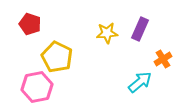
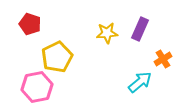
yellow pentagon: rotated 20 degrees clockwise
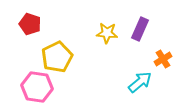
yellow star: rotated 10 degrees clockwise
pink hexagon: rotated 20 degrees clockwise
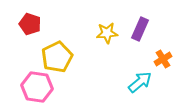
yellow star: rotated 10 degrees counterclockwise
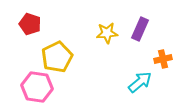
orange cross: rotated 18 degrees clockwise
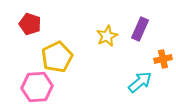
yellow star: moved 3 px down; rotated 20 degrees counterclockwise
pink hexagon: rotated 12 degrees counterclockwise
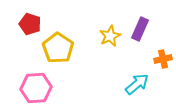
yellow star: moved 3 px right
yellow pentagon: moved 1 px right, 9 px up; rotated 12 degrees counterclockwise
cyan arrow: moved 3 px left, 2 px down
pink hexagon: moved 1 px left, 1 px down
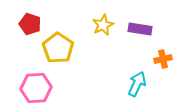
purple rectangle: rotated 75 degrees clockwise
yellow star: moved 7 px left, 11 px up
cyan arrow: rotated 25 degrees counterclockwise
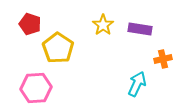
yellow star: rotated 10 degrees counterclockwise
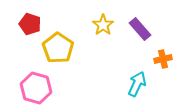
purple rectangle: rotated 40 degrees clockwise
pink hexagon: rotated 20 degrees clockwise
